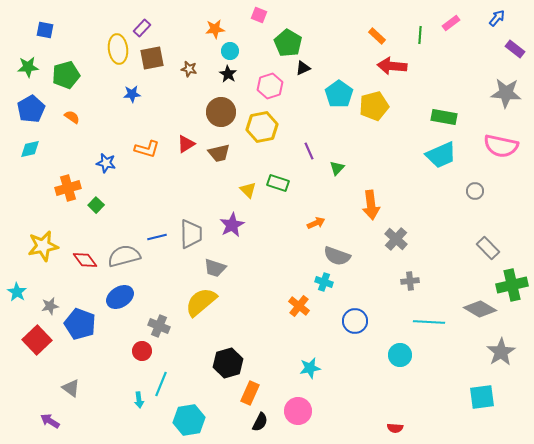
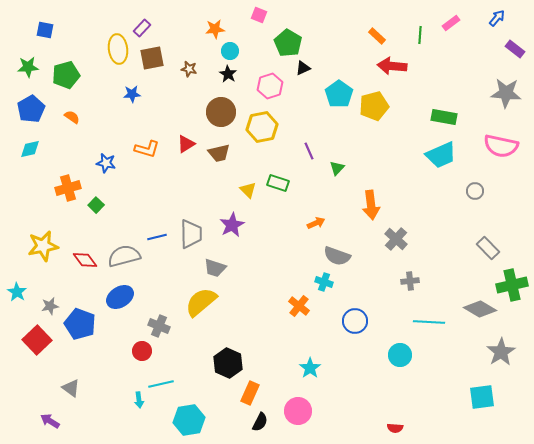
black hexagon at (228, 363): rotated 20 degrees counterclockwise
cyan star at (310, 368): rotated 25 degrees counterclockwise
cyan line at (161, 384): rotated 55 degrees clockwise
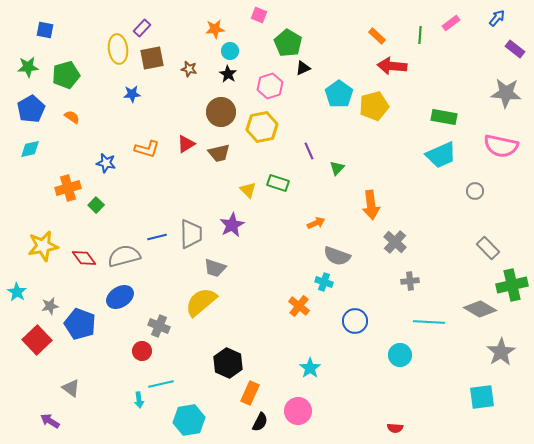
gray cross at (396, 239): moved 1 px left, 3 px down
red diamond at (85, 260): moved 1 px left, 2 px up
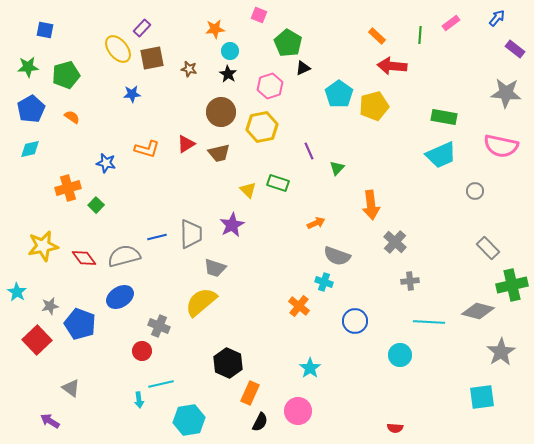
yellow ellipse at (118, 49): rotated 32 degrees counterclockwise
gray diamond at (480, 309): moved 2 px left, 2 px down; rotated 16 degrees counterclockwise
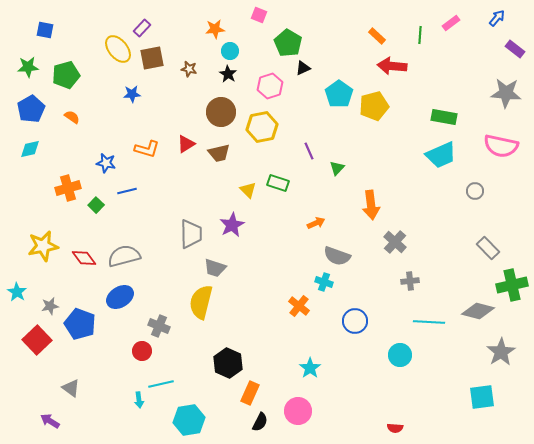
blue line at (157, 237): moved 30 px left, 46 px up
yellow semicircle at (201, 302): rotated 36 degrees counterclockwise
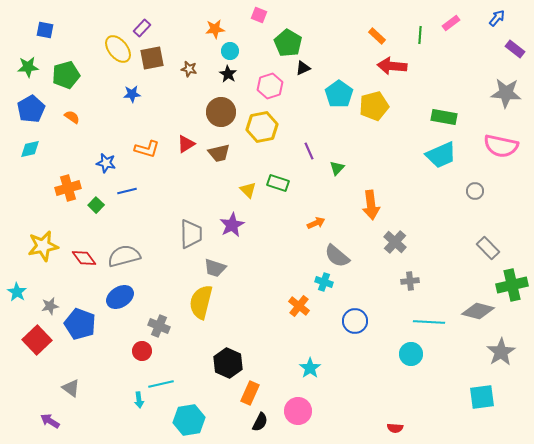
gray semicircle at (337, 256): rotated 20 degrees clockwise
cyan circle at (400, 355): moved 11 px right, 1 px up
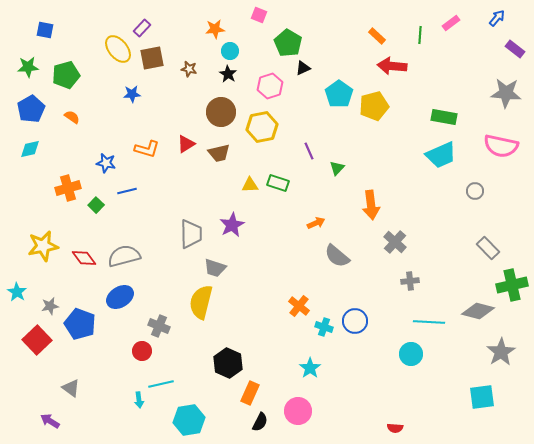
yellow triangle at (248, 190): moved 2 px right, 5 px up; rotated 48 degrees counterclockwise
cyan cross at (324, 282): moved 45 px down
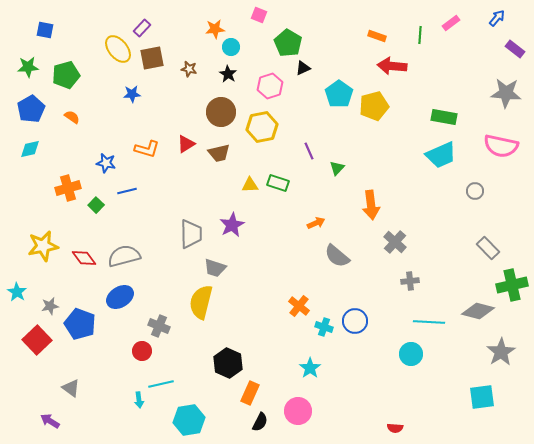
orange rectangle at (377, 36): rotated 24 degrees counterclockwise
cyan circle at (230, 51): moved 1 px right, 4 px up
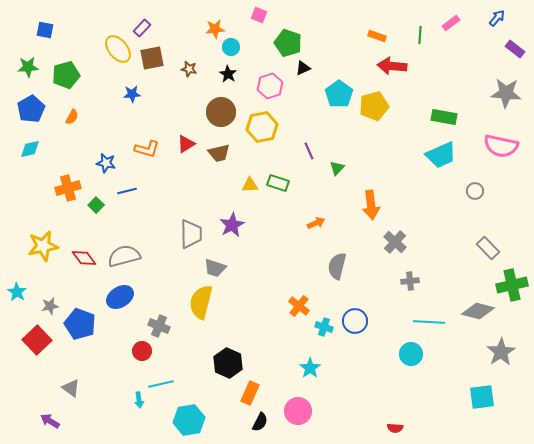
green pentagon at (288, 43): rotated 12 degrees counterclockwise
orange semicircle at (72, 117): rotated 84 degrees clockwise
gray semicircle at (337, 256): moved 10 px down; rotated 64 degrees clockwise
